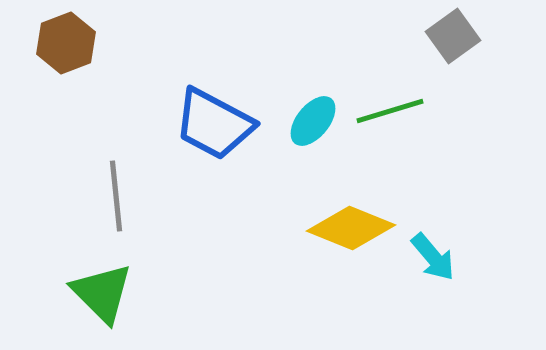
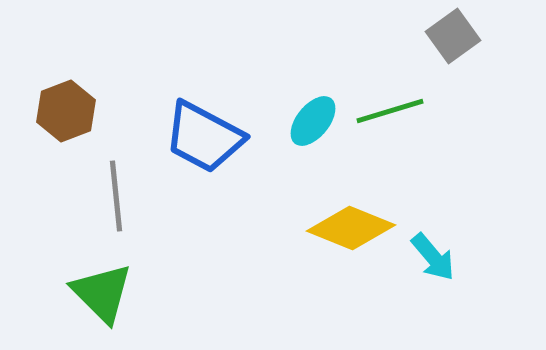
brown hexagon: moved 68 px down
blue trapezoid: moved 10 px left, 13 px down
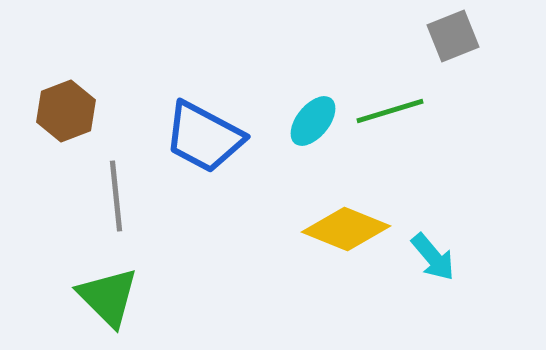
gray square: rotated 14 degrees clockwise
yellow diamond: moved 5 px left, 1 px down
green triangle: moved 6 px right, 4 px down
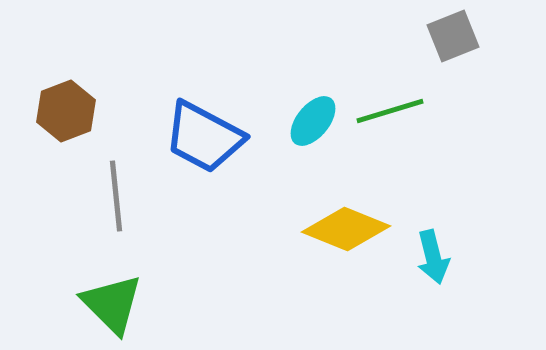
cyan arrow: rotated 26 degrees clockwise
green triangle: moved 4 px right, 7 px down
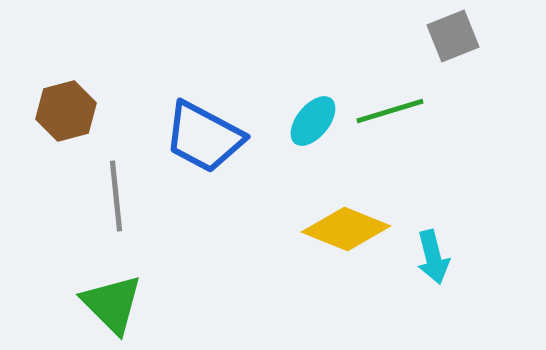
brown hexagon: rotated 6 degrees clockwise
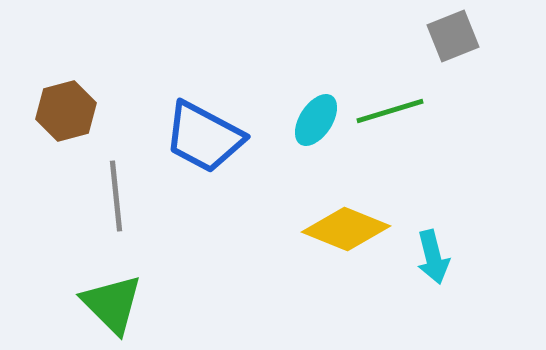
cyan ellipse: moved 3 px right, 1 px up; rotated 6 degrees counterclockwise
